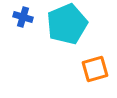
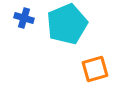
blue cross: moved 1 px right, 1 px down
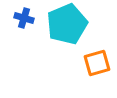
orange square: moved 2 px right, 6 px up
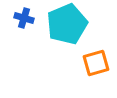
orange square: moved 1 px left
